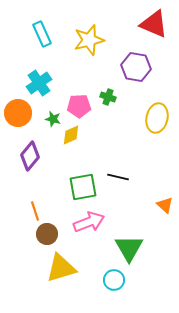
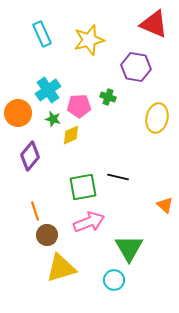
cyan cross: moved 9 px right, 7 px down
brown circle: moved 1 px down
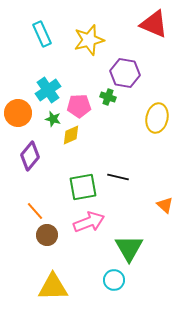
purple hexagon: moved 11 px left, 6 px down
orange line: rotated 24 degrees counterclockwise
yellow triangle: moved 8 px left, 19 px down; rotated 16 degrees clockwise
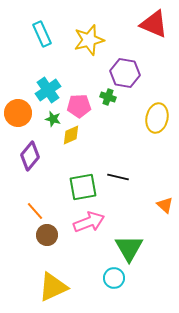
cyan circle: moved 2 px up
yellow triangle: rotated 24 degrees counterclockwise
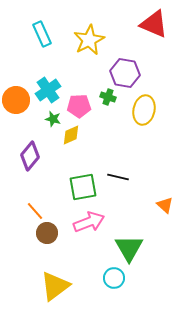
yellow star: rotated 12 degrees counterclockwise
orange circle: moved 2 px left, 13 px up
yellow ellipse: moved 13 px left, 8 px up
brown circle: moved 2 px up
yellow triangle: moved 2 px right, 1 px up; rotated 12 degrees counterclockwise
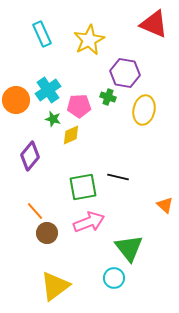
green triangle: rotated 8 degrees counterclockwise
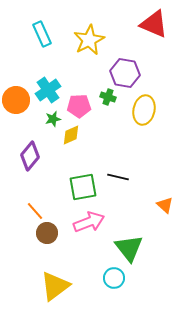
green star: rotated 28 degrees counterclockwise
